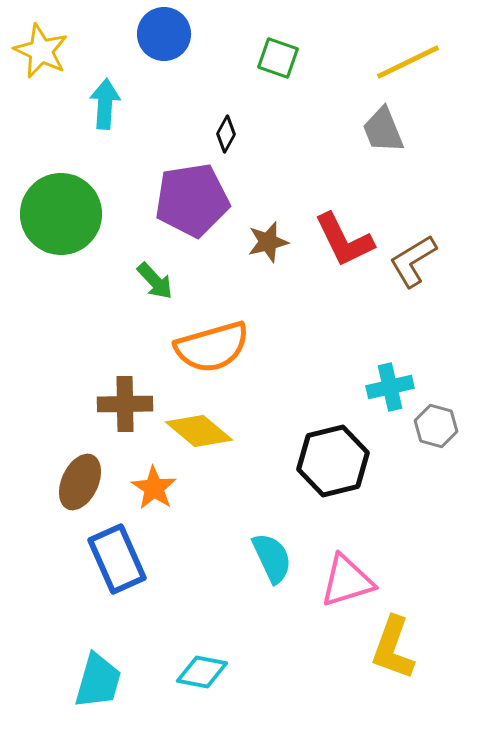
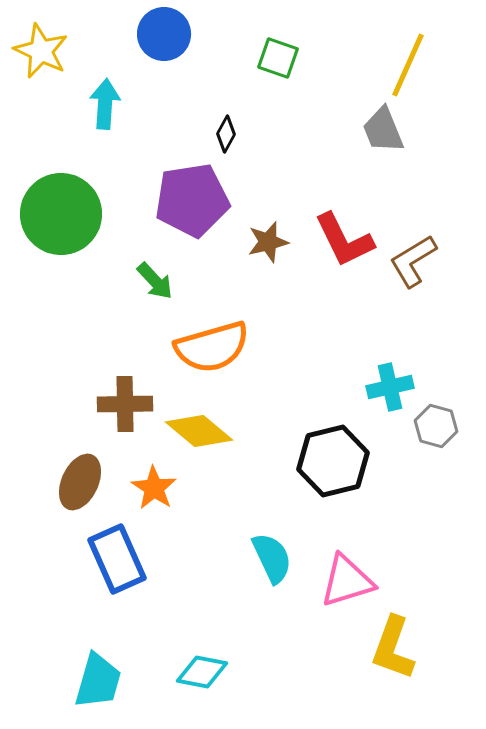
yellow line: moved 3 px down; rotated 40 degrees counterclockwise
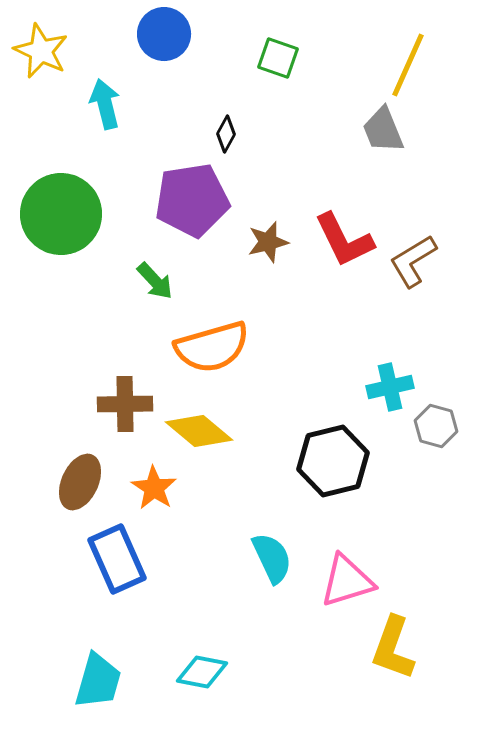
cyan arrow: rotated 18 degrees counterclockwise
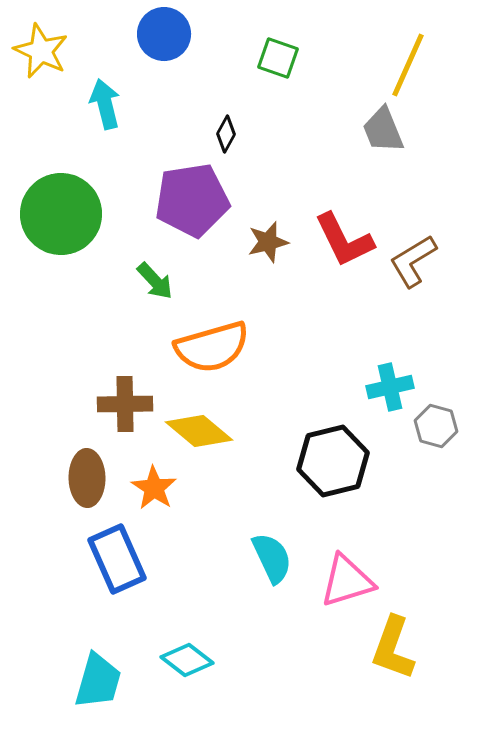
brown ellipse: moved 7 px right, 4 px up; rotated 26 degrees counterclockwise
cyan diamond: moved 15 px left, 12 px up; rotated 27 degrees clockwise
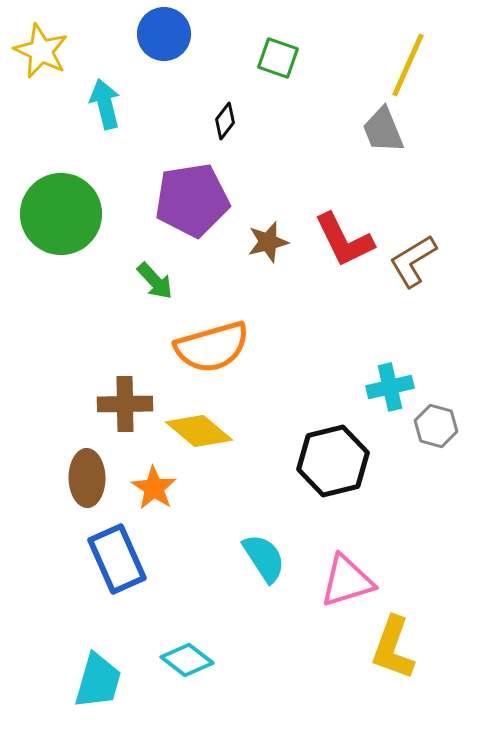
black diamond: moved 1 px left, 13 px up; rotated 9 degrees clockwise
cyan semicircle: moved 8 px left; rotated 8 degrees counterclockwise
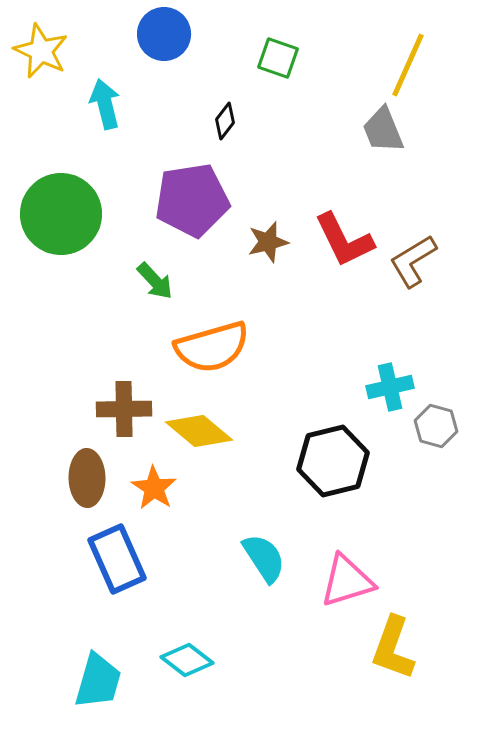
brown cross: moved 1 px left, 5 px down
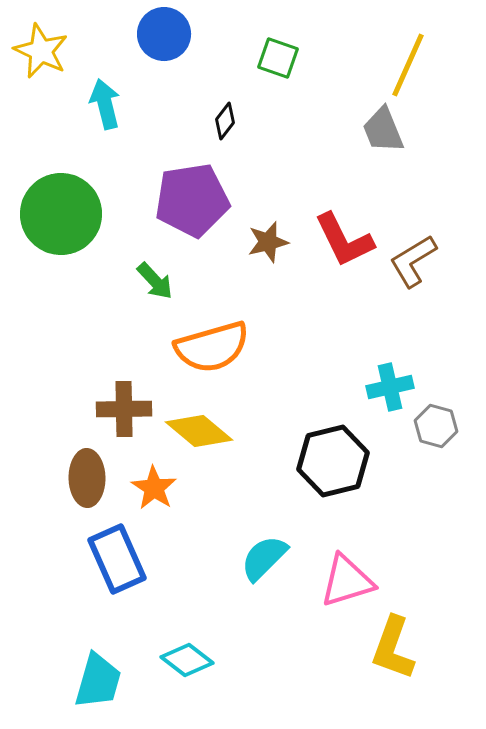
cyan semicircle: rotated 102 degrees counterclockwise
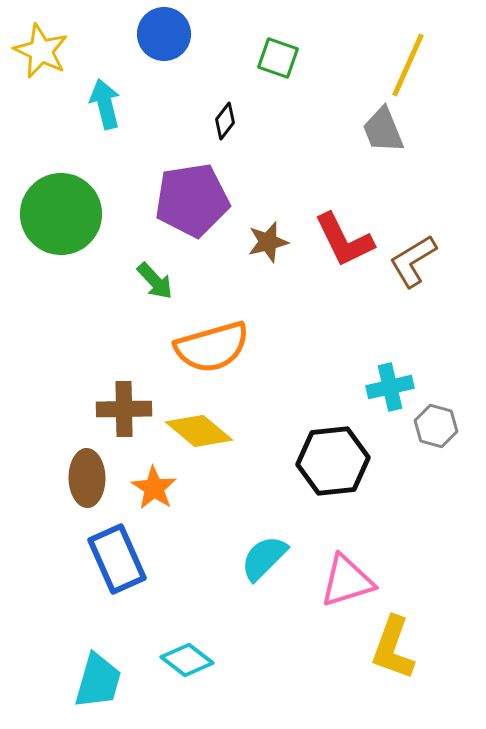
black hexagon: rotated 8 degrees clockwise
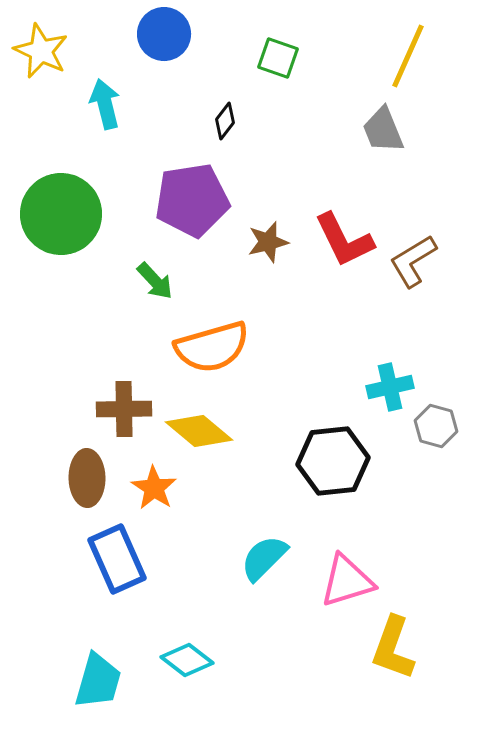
yellow line: moved 9 px up
